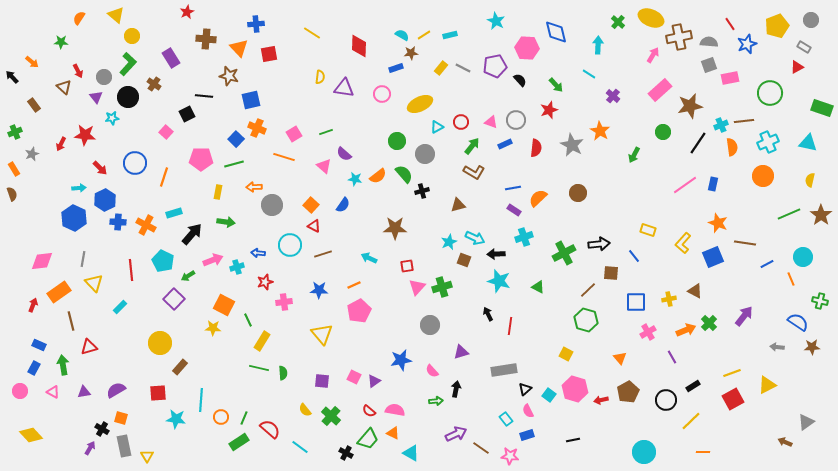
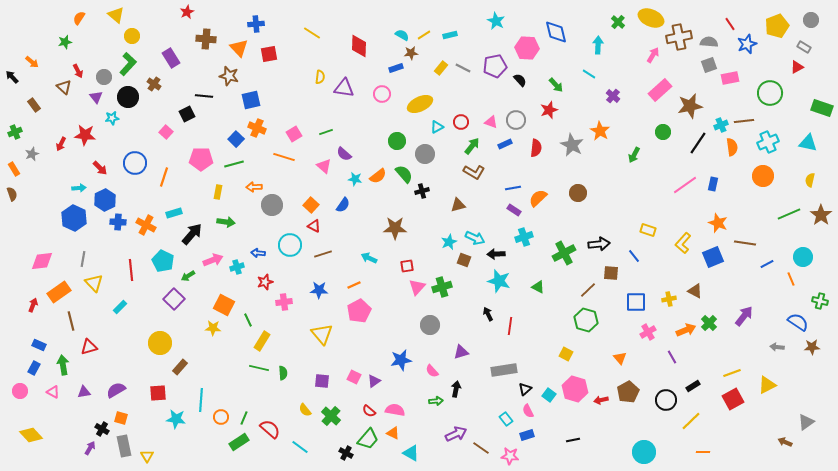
green star at (61, 42): moved 4 px right; rotated 16 degrees counterclockwise
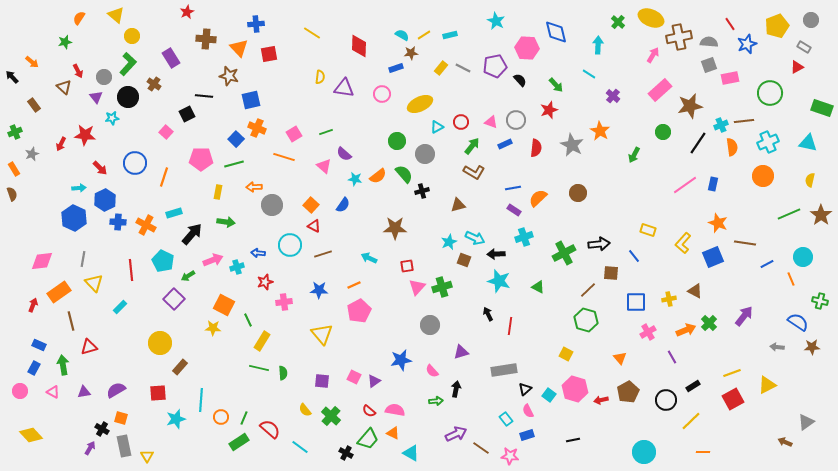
cyan star at (176, 419): rotated 24 degrees counterclockwise
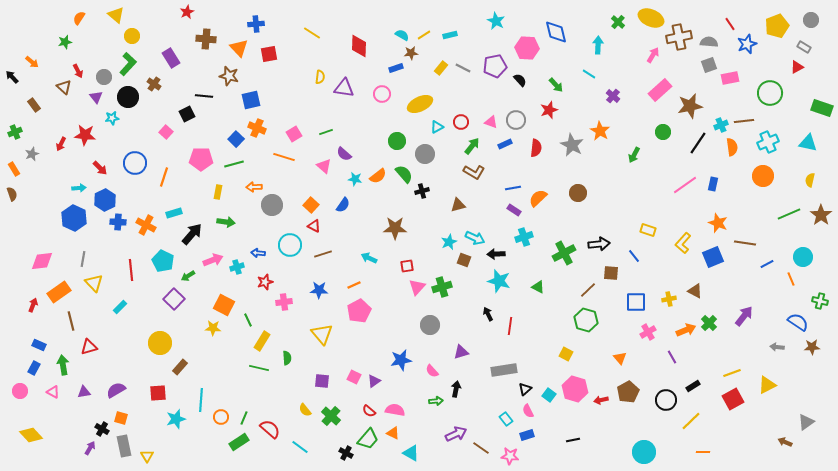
green semicircle at (283, 373): moved 4 px right, 15 px up
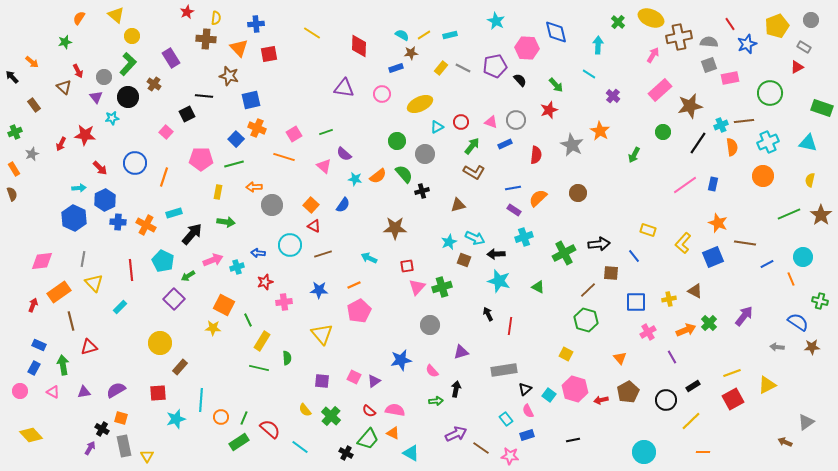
yellow semicircle at (320, 77): moved 104 px left, 59 px up
red semicircle at (536, 148): moved 7 px down
